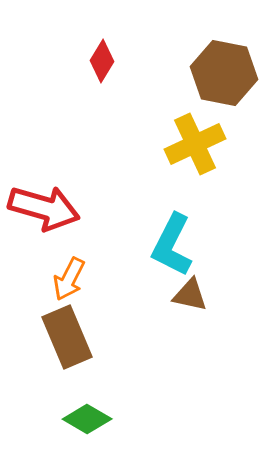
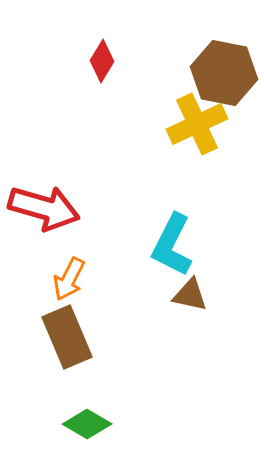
yellow cross: moved 2 px right, 20 px up
green diamond: moved 5 px down
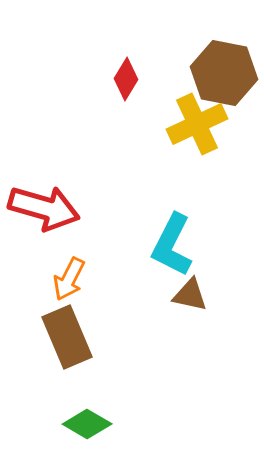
red diamond: moved 24 px right, 18 px down
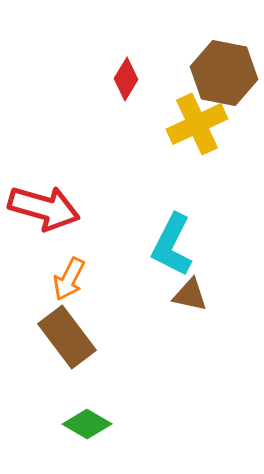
brown rectangle: rotated 14 degrees counterclockwise
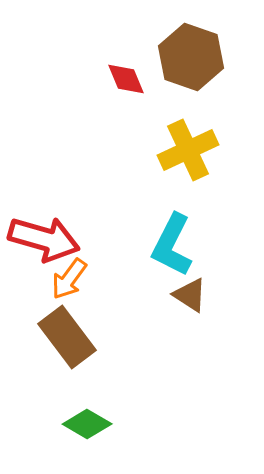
brown hexagon: moved 33 px left, 16 px up; rotated 8 degrees clockwise
red diamond: rotated 54 degrees counterclockwise
yellow cross: moved 9 px left, 26 px down
red arrow: moved 31 px down
orange arrow: rotated 9 degrees clockwise
brown triangle: rotated 21 degrees clockwise
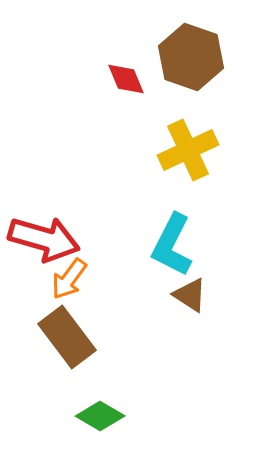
green diamond: moved 13 px right, 8 px up
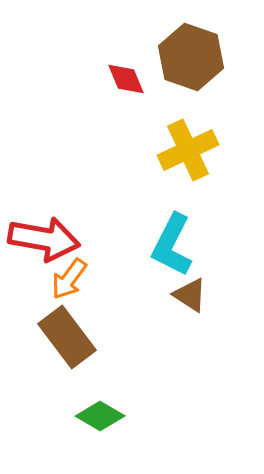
red arrow: rotated 6 degrees counterclockwise
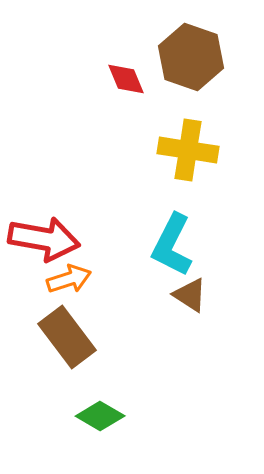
yellow cross: rotated 34 degrees clockwise
orange arrow: rotated 144 degrees counterclockwise
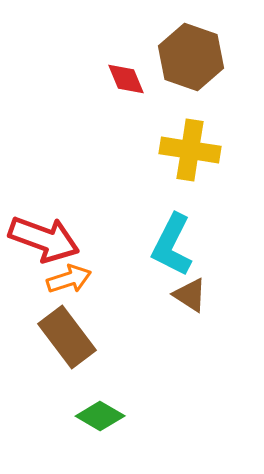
yellow cross: moved 2 px right
red arrow: rotated 10 degrees clockwise
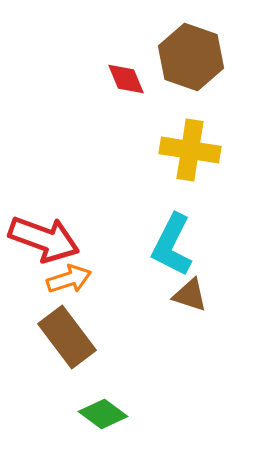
brown triangle: rotated 15 degrees counterclockwise
green diamond: moved 3 px right, 2 px up; rotated 6 degrees clockwise
